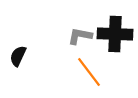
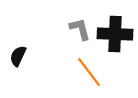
gray L-shape: moved 7 px up; rotated 65 degrees clockwise
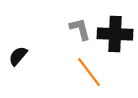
black semicircle: rotated 15 degrees clockwise
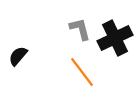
black cross: moved 4 px down; rotated 28 degrees counterclockwise
orange line: moved 7 px left
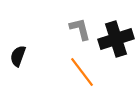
black cross: moved 1 px right, 1 px down; rotated 8 degrees clockwise
black semicircle: rotated 20 degrees counterclockwise
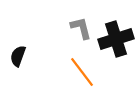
gray L-shape: moved 1 px right, 1 px up
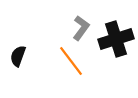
gray L-shape: rotated 50 degrees clockwise
orange line: moved 11 px left, 11 px up
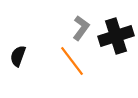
black cross: moved 3 px up
orange line: moved 1 px right
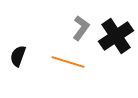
black cross: rotated 16 degrees counterclockwise
orange line: moved 4 px left, 1 px down; rotated 36 degrees counterclockwise
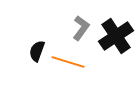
black semicircle: moved 19 px right, 5 px up
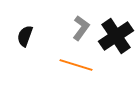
black semicircle: moved 12 px left, 15 px up
orange line: moved 8 px right, 3 px down
